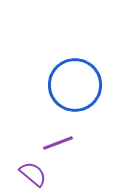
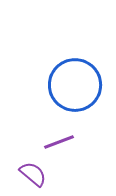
purple line: moved 1 px right, 1 px up
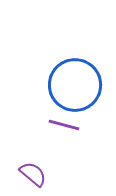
purple line: moved 5 px right, 17 px up; rotated 36 degrees clockwise
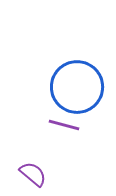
blue circle: moved 2 px right, 2 px down
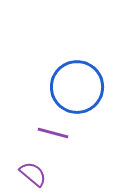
purple line: moved 11 px left, 8 px down
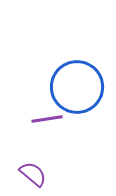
purple line: moved 6 px left, 14 px up; rotated 24 degrees counterclockwise
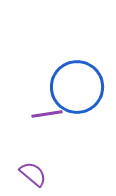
purple line: moved 5 px up
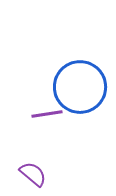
blue circle: moved 3 px right
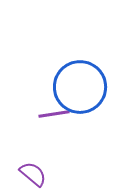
purple line: moved 7 px right
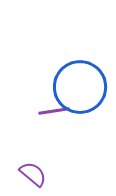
purple line: moved 3 px up
